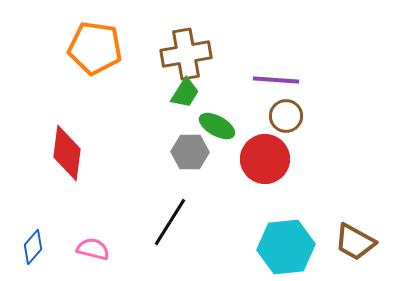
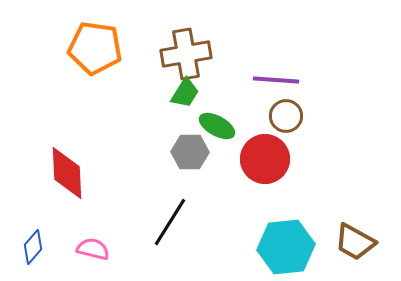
red diamond: moved 20 px down; rotated 10 degrees counterclockwise
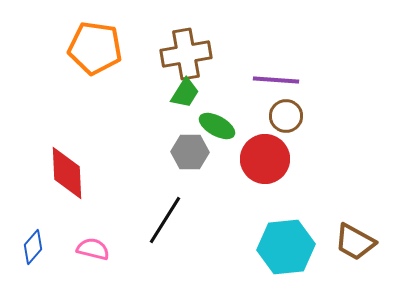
black line: moved 5 px left, 2 px up
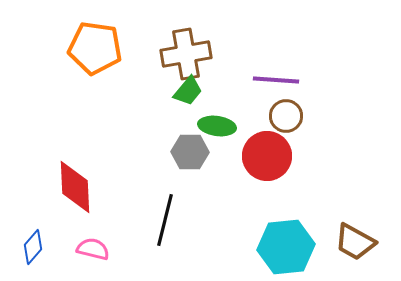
green trapezoid: moved 3 px right, 2 px up; rotated 8 degrees clockwise
green ellipse: rotated 21 degrees counterclockwise
red circle: moved 2 px right, 3 px up
red diamond: moved 8 px right, 14 px down
black line: rotated 18 degrees counterclockwise
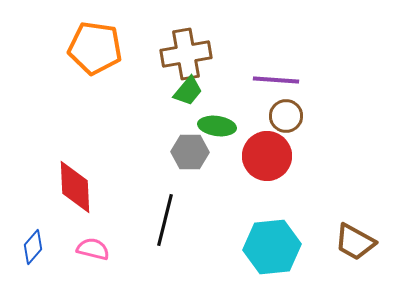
cyan hexagon: moved 14 px left
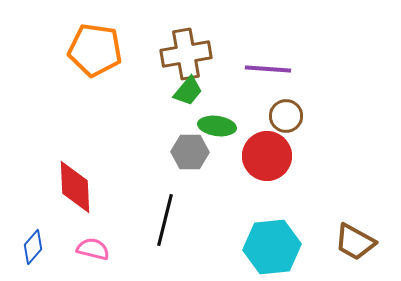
orange pentagon: moved 2 px down
purple line: moved 8 px left, 11 px up
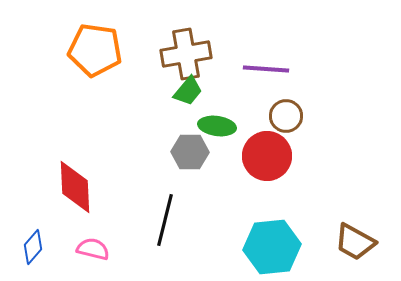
purple line: moved 2 px left
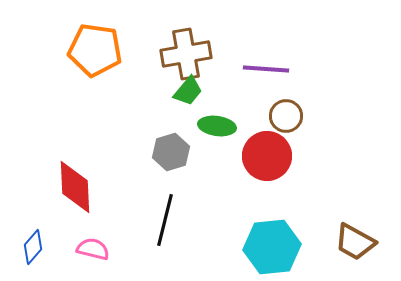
gray hexagon: moved 19 px left; rotated 18 degrees counterclockwise
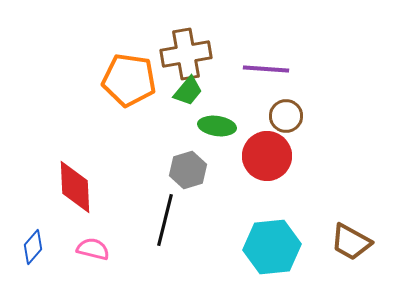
orange pentagon: moved 34 px right, 30 px down
gray hexagon: moved 17 px right, 18 px down
brown trapezoid: moved 4 px left
